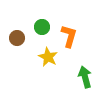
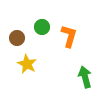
yellow star: moved 21 px left, 7 px down
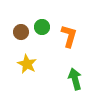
brown circle: moved 4 px right, 6 px up
green arrow: moved 10 px left, 2 px down
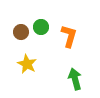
green circle: moved 1 px left
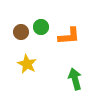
orange L-shape: rotated 70 degrees clockwise
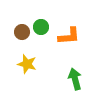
brown circle: moved 1 px right
yellow star: rotated 12 degrees counterclockwise
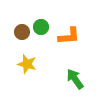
green arrow: rotated 20 degrees counterclockwise
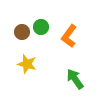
orange L-shape: rotated 130 degrees clockwise
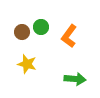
green arrow: rotated 130 degrees clockwise
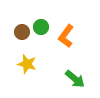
orange L-shape: moved 3 px left
green arrow: rotated 35 degrees clockwise
